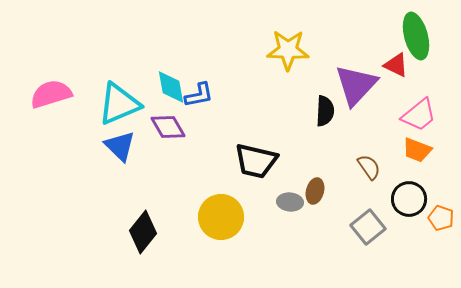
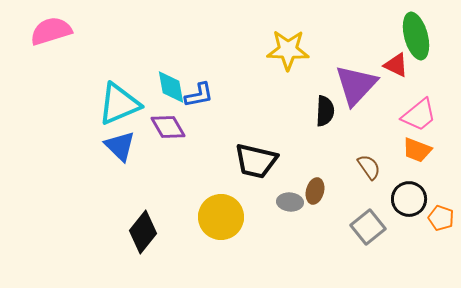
pink semicircle: moved 63 px up
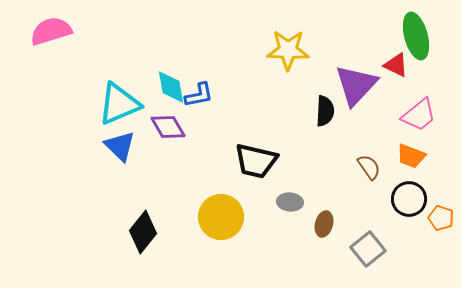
orange trapezoid: moved 6 px left, 6 px down
brown ellipse: moved 9 px right, 33 px down
gray square: moved 22 px down
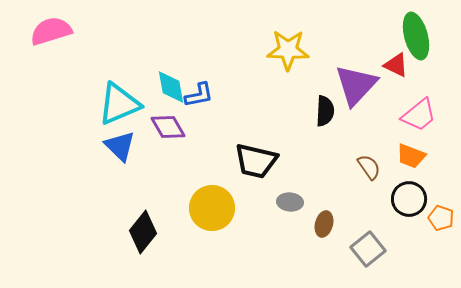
yellow circle: moved 9 px left, 9 px up
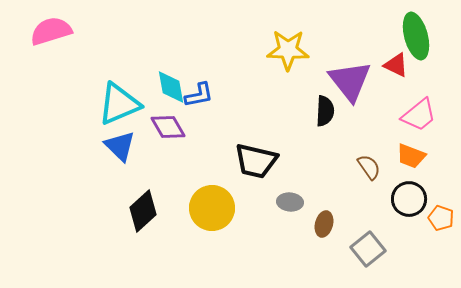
purple triangle: moved 6 px left, 4 px up; rotated 21 degrees counterclockwise
black diamond: moved 21 px up; rotated 9 degrees clockwise
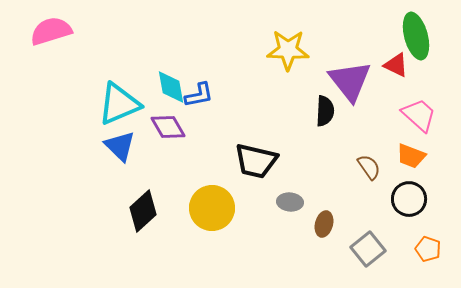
pink trapezoid: rotated 99 degrees counterclockwise
orange pentagon: moved 13 px left, 31 px down
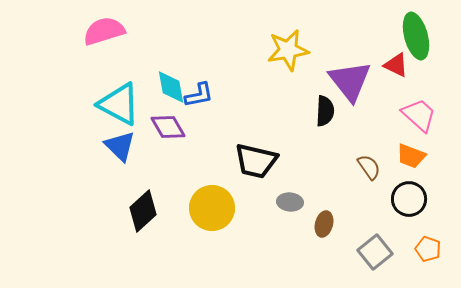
pink semicircle: moved 53 px right
yellow star: rotated 12 degrees counterclockwise
cyan triangle: rotated 51 degrees clockwise
gray square: moved 7 px right, 3 px down
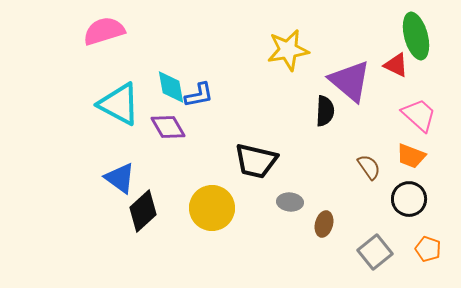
purple triangle: rotated 12 degrees counterclockwise
blue triangle: moved 32 px down; rotated 8 degrees counterclockwise
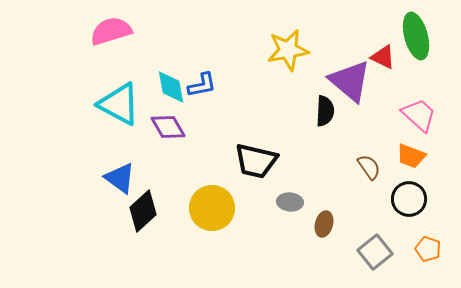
pink semicircle: moved 7 px right
red triangle: moved 13 px left, 8 px up
blue L-shape: moved 3 px right, 10 px up
